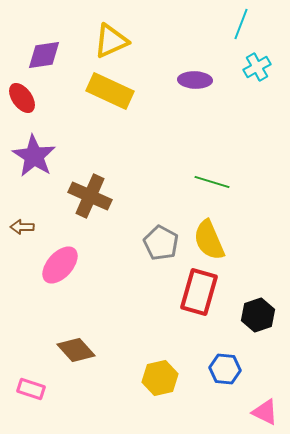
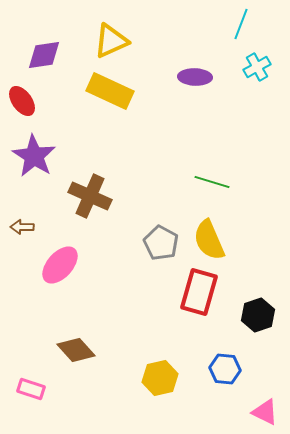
purple ellipse: moved 3 px up
red ellipse: moved 3 px down
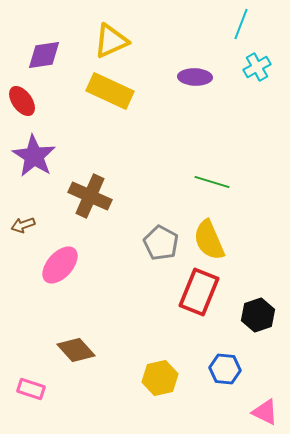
brown arrow: moved 1 px right, 2 px up; rotated 20 degrees counterclockwise
red rectangle: rotated 6 degrees clockwise
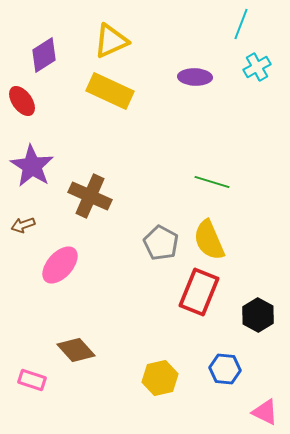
purple diamond: rotated 24 degrees counterclockwise
purple star: moved 2 px left, 10 px down
black hexagon: rotated 12 degrees counterclockwise
pink rectangle: moved 1 px right, 9 px up
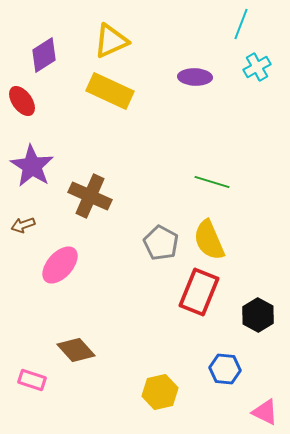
yellow hexagon: moved 14 px down
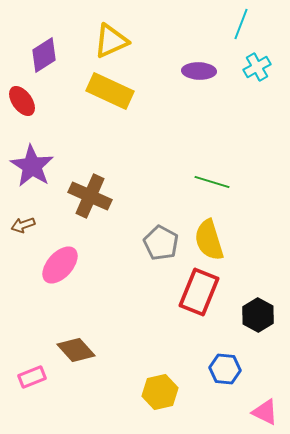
purple ellipse: moved 4 px right, 6 px up
yellow semicircle: rotated 6 degrees clockwise
pink rectangle: moved 3 px up; rotated 40 degrees counterclockwise
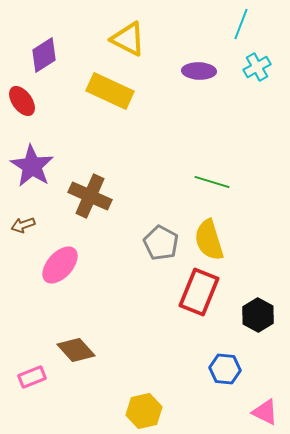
yellow triangle: moved 17 px right, 2 px up; rotated 51 degrees clockwise
yellow hexagon: moved 16 px left, 19 px down
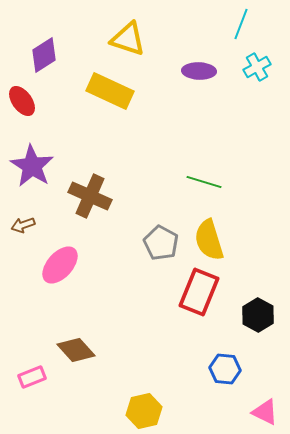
yellow triangle: rotated 9 degrees counterclockwise
green line: moved 8 px left
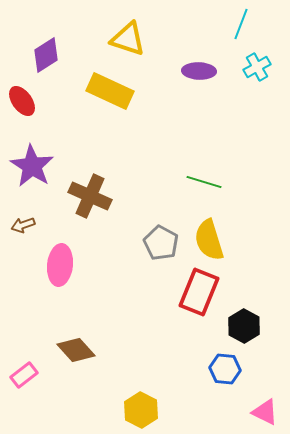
purple diamond: moved 2 px right
pink ellipse: rotated 36 degrees counterclockwise
black hexagon: moved 14 px left, 11 px down
pink rectangle: moved 8 px left, 2 px up; rotated 16 degrees counterclockwise
yellow hexagon: moved 3 px left, 1 px up; rotated 20 degrees counterclockwise
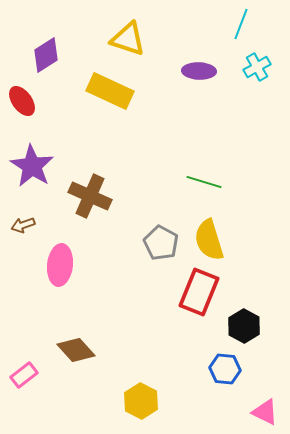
yellow hexagon: moved 9 px up
